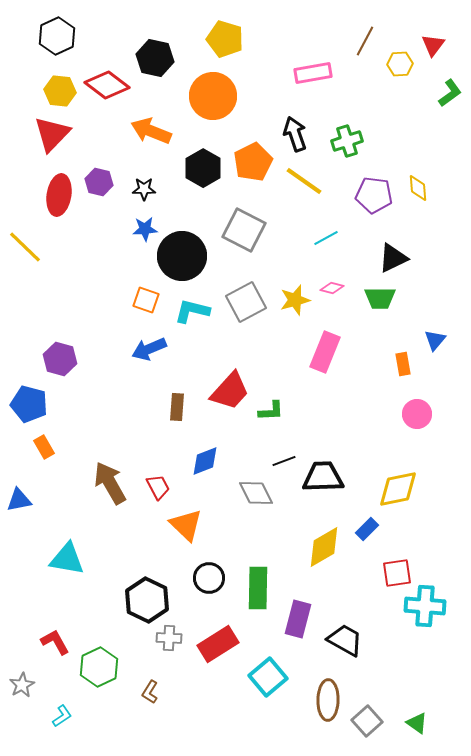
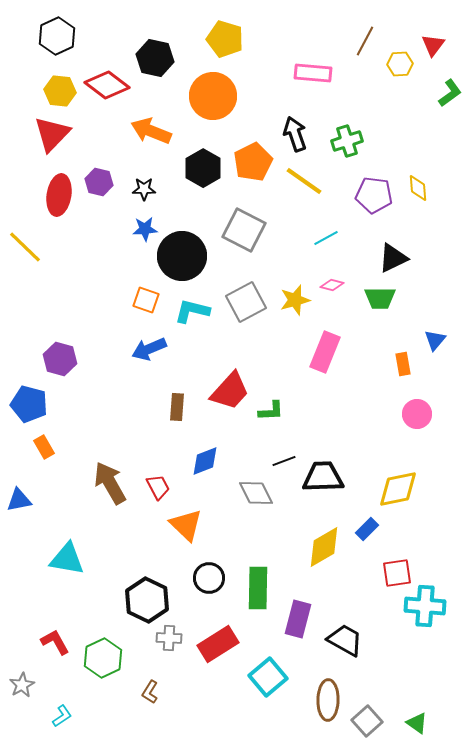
pink rectangle at (313, 73): rotated 15 degrees clockwise
pink diamond at (332, 288): moved 3 px up
green hexagon at (99, 667): moved 4 px right, 9 px up
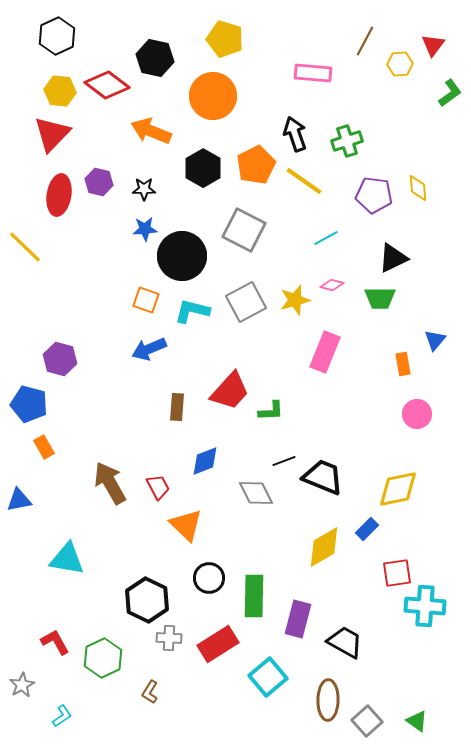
orange pentagon at (253, 162): moved 3 px right, 3 px down
black trapezoid at (323, 477): rotated 24 degrees clockwise
green rectangle at (258, 588): moved 4 px left, 8 px down
black trapezoid at (345, 640): moved 2 px down
green triangle at (417, 723): moved 2 px up
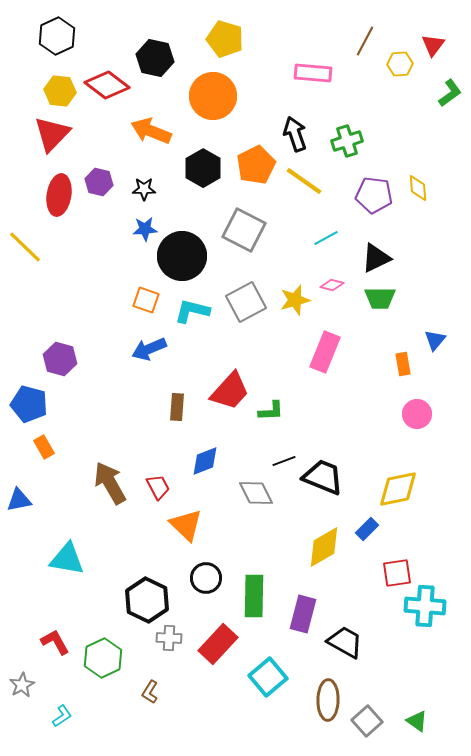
black triangle at (393, 258): moved 17 px left
black circle at (209, 578): moved 3 px left
purple rectangle at (298, 619): moved 5 px right, 5 px up
red rectangle at (218, 644): rotated 15 degrees counterclockwise
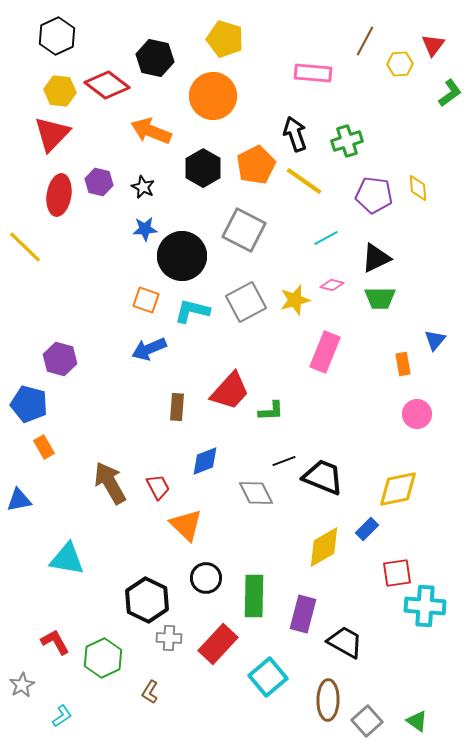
black star at (144, 189): moved 1 px left, 2 px up; rotated 25 degrees clockwise
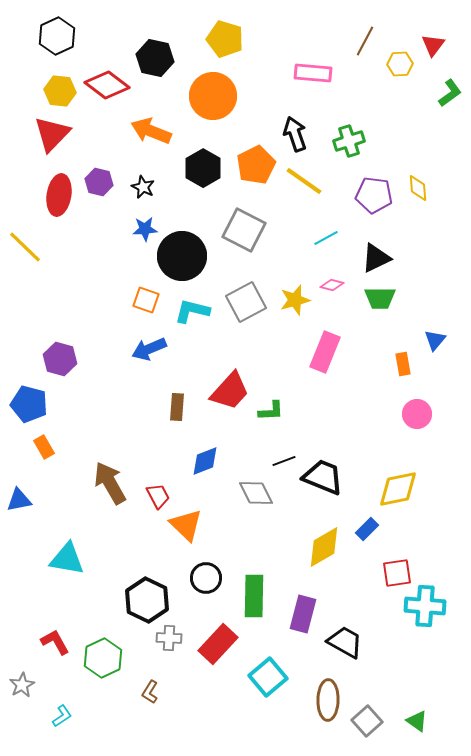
green cross at (347, 141): moved 2 px right
red trapezoid at (158, 487): moved 9 px down
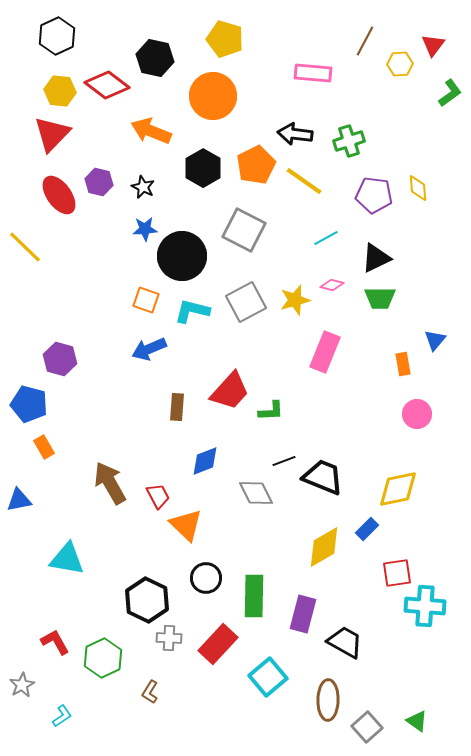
black arrow at (295, 134): rotated 64 degrees counterclockwise
red ellipse at (59, 195): rotated 45 degrees counterclockwise
gray square at (367, 721): moved 6 px down
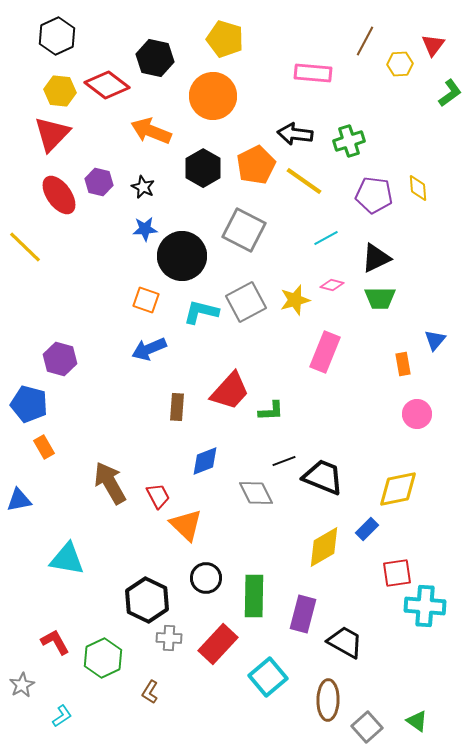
cyan L-shape at (192, 311): moved 9 px right, 1 px down
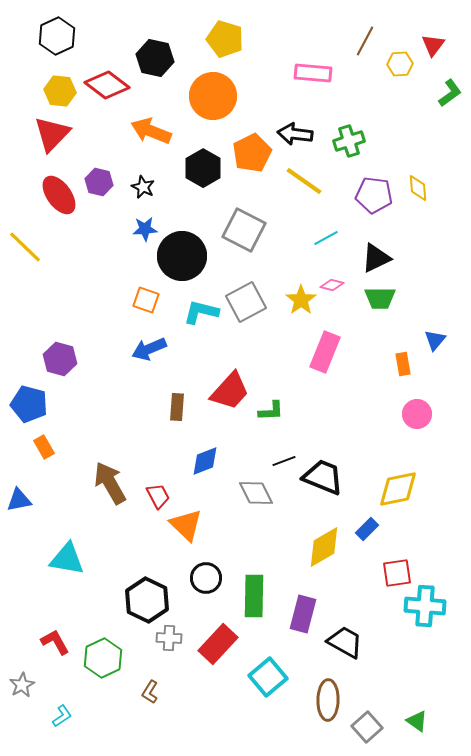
orange pentagon at (256, 165): moved 4 px left, 12 px up
yellow star at (295, 300): moved 6 px right; rotated 20 degrees counterclockwise
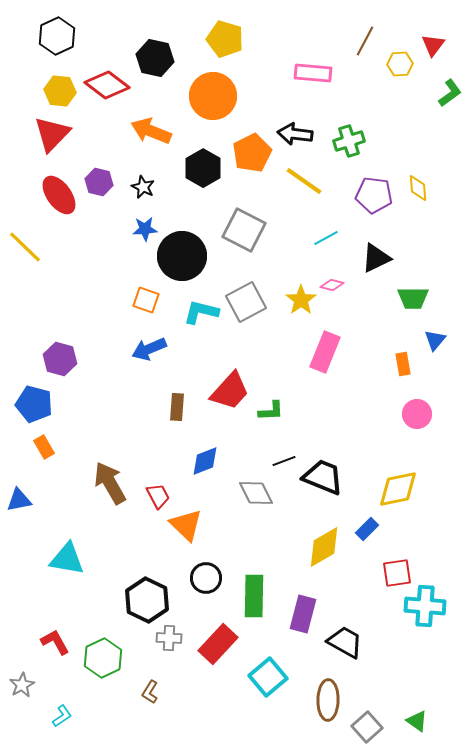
green trapezoid at (380, 298): moved 33 px right
blue pentagon at (29, 404): moved 5 px right
